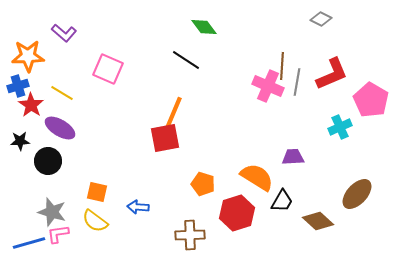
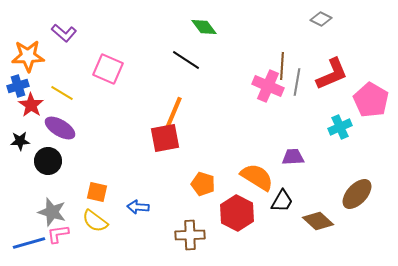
red hexagon: rotated 16 degrees counterclockwise
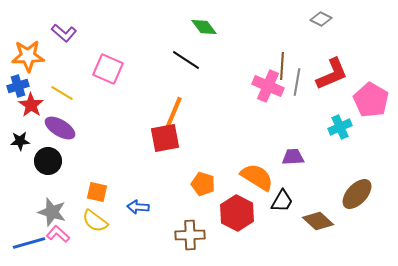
pink L-shape: rotated 50 degrees clockwise
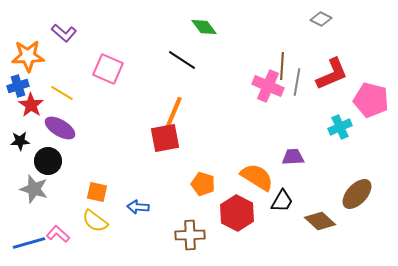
black line: moved 4 px left
pink pentagon: rotated 16 degrees counterclockwise
gray star: moved 18 px left, 23 px up
brown diamond: moved 2 px right
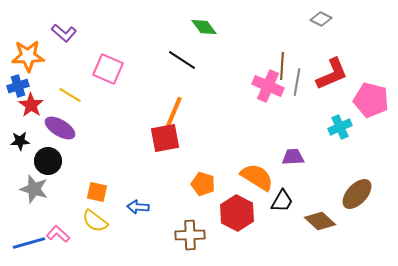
yellow line: moved 8 px right, 2 px down
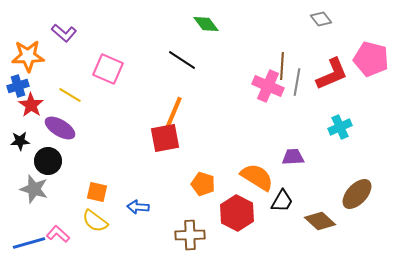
gray diamond: rotated 25 degrees clockwise
green diamond: moved 2 px right, 3 px up
pink pentagon: moved 41 px up
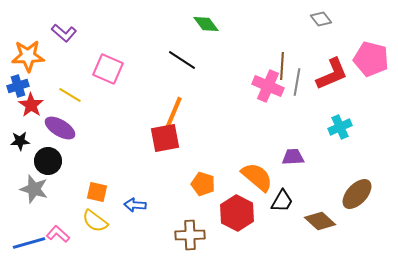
orange semicircle: rotated 8 degrees clockwise
blue arrow: moved 3 px left, 2 px up
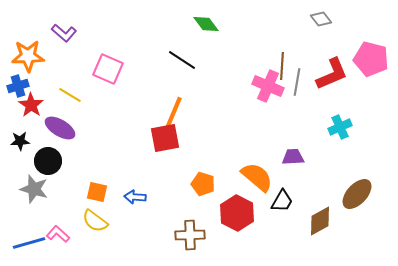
blue arrow: moved 8 px up
brown diamond: rotated 72 degrees counterclockwise
